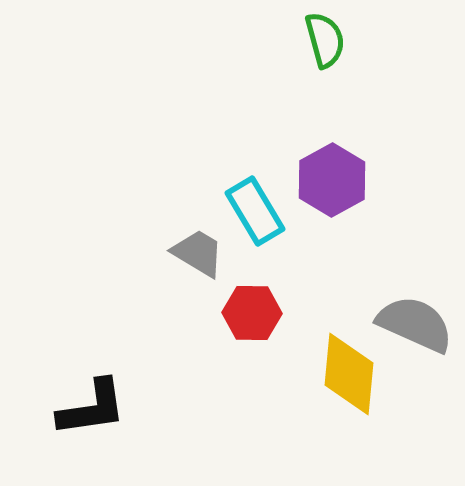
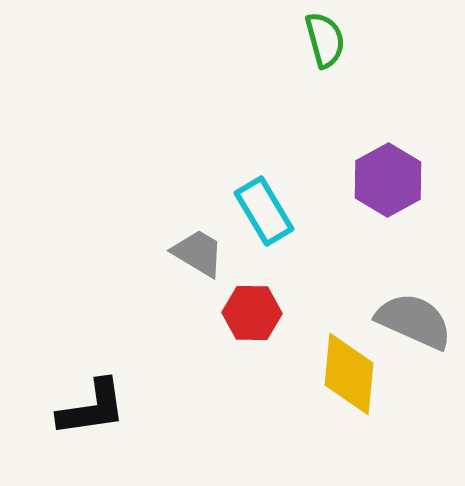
purple hexagon: moved 56 px right
cyan rectangle: moved 9 px right
gray semicircle: moved 1 px left, 3 px up
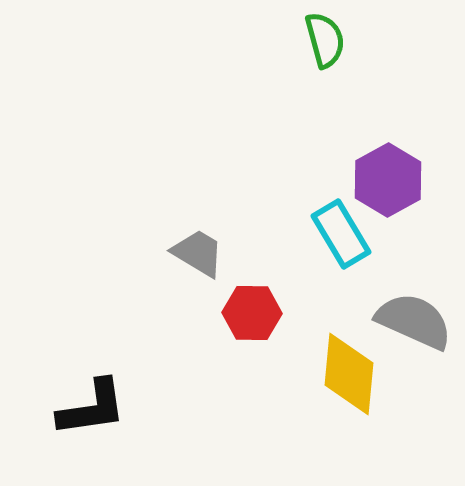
cyan rectangle: moved 77 px right, 23 px down
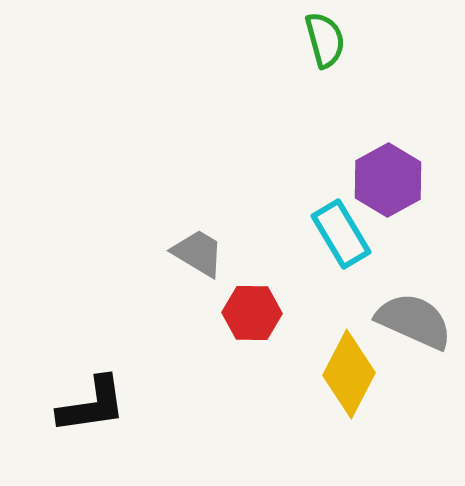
yellow diamond: rotated 22 degrees clockwise
black L-shape: moved 3 px up
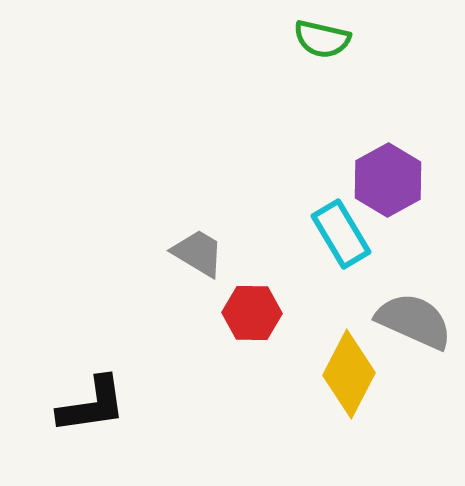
green semicircle: moved 3 px left, 1 px up; rotated 118 degrees clockwise
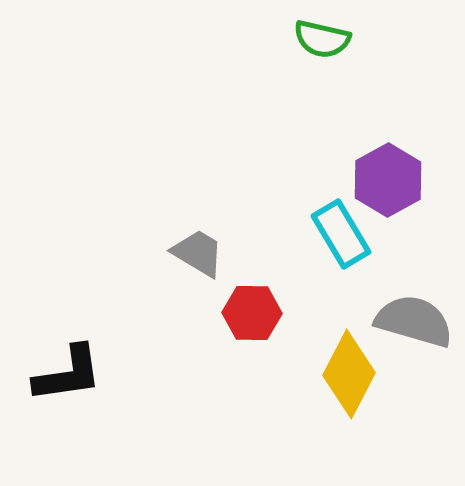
gray semicircle: rotated 8 degrees counterclockwise
black L-shape: moved 24 px left, 31 px up
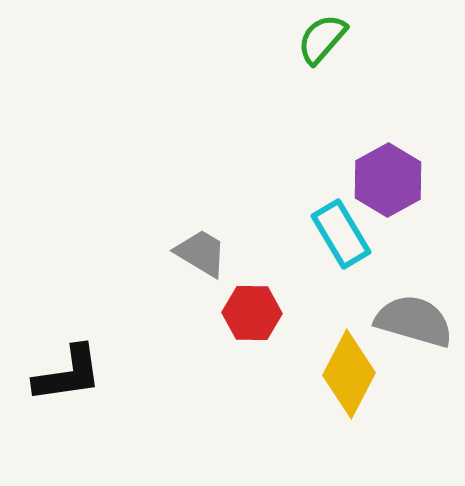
green semicircle: rotated 118 degrees clockwise
gray trapezoid: moved 3 px right
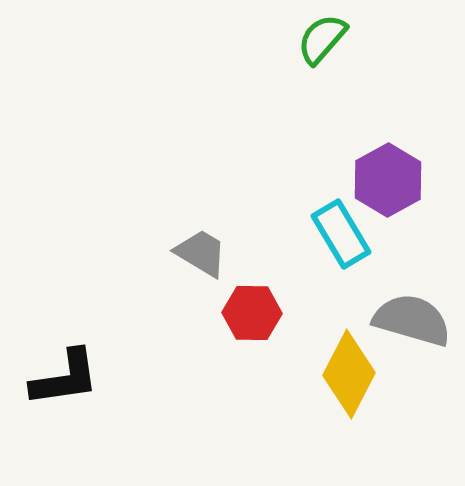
gray semicircle: moved 2 px left, 1 px up
black L-shape: moved 3 px left, 4 px down
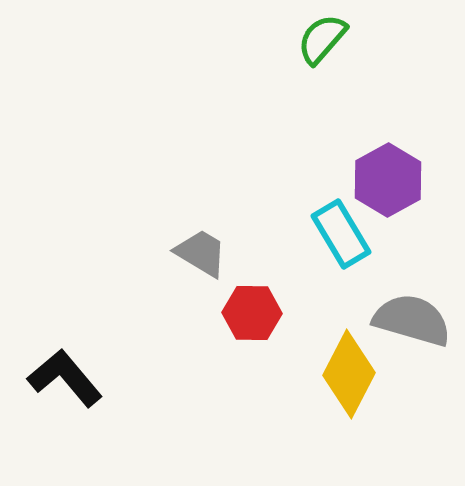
black L-shape: rotated 122 degrees counterclockwise
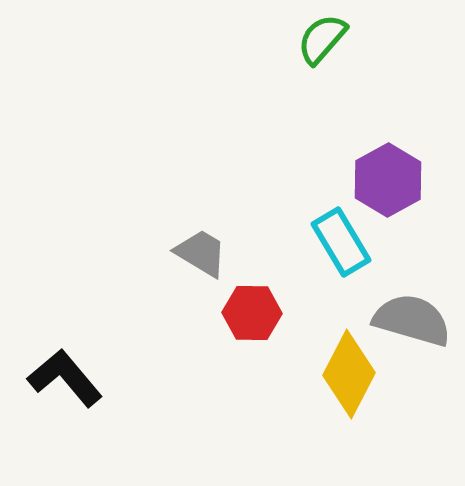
cyan rectangle: moved 8 px down
